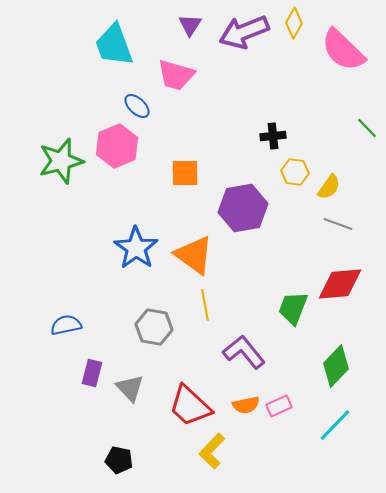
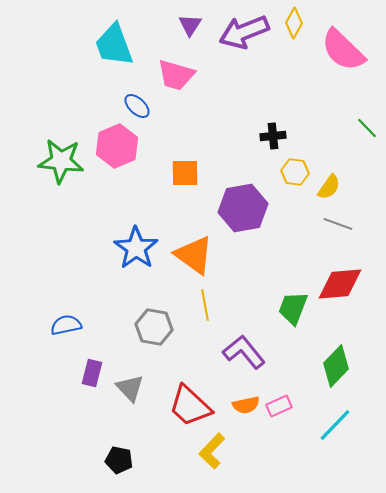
green star: rotated 21 degrees clockwise
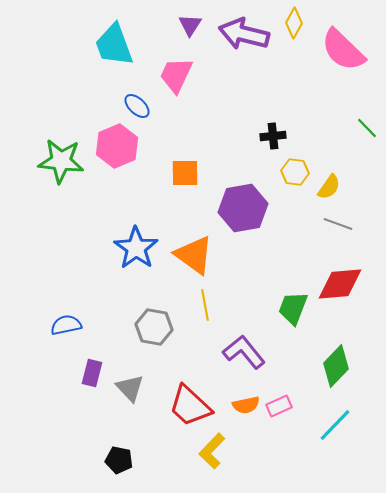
purple arrow: moved 2 px down; rotated 36 degrees clockwise
pink trapezoid: rotated 99 degrees clockwise
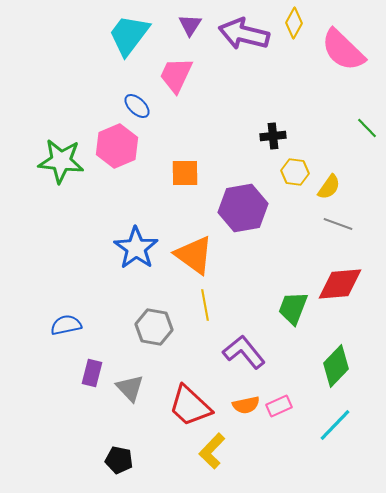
cyan trapezoid: moved 15 px right, 10 px up; rotated 57 degrees clockwise
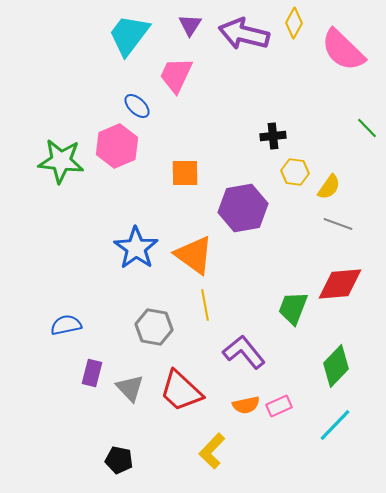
red trapezoid: moved 9 px left, 15 px up
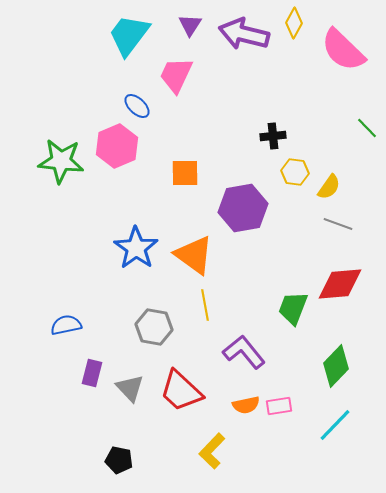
pink rectangle: rotated 15 degrees clockwise
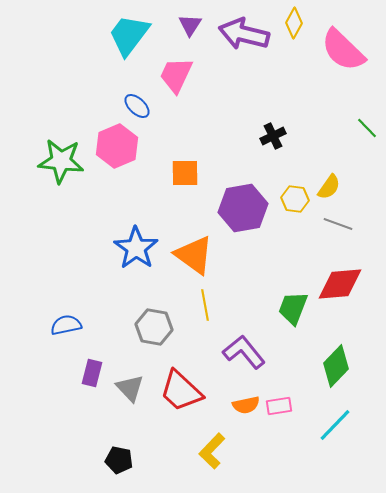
black cross: rotated 20 degrees counterclockwise
yellow hexagon: moved 27 px down
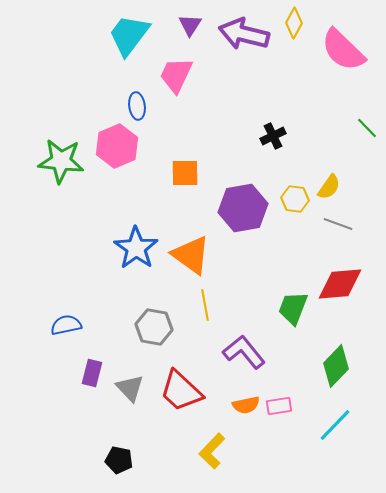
blue ellipse: rotated 40 degrees clockwise
orange triangle: moved 3 px left
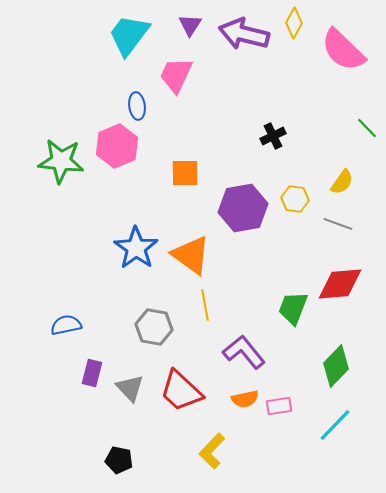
yellow semicircle: moved 13 px right, 5 px up
orange semicircle: moved 1 px left, 6 px up
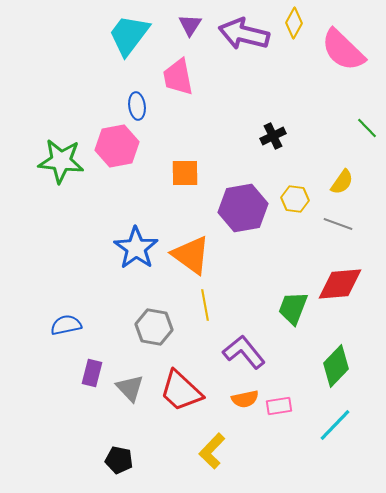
pink trapezoid: moved 2 px right, 2 px down; rotated 36 degrees counterclockwise
pink hexagon: rotated 12 degrees clockwise
